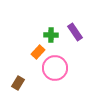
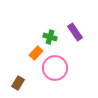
green cross: moved 1 px left, 2 px down; rotated 16 degrees clockwise
orange rectangle: moved 2 px left, 1 px down
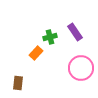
green cross: rotated 32 degrees counterclockwise
pink circle: moved 26 px right
brown rectangle: rotated 24 degrees counterclockwise
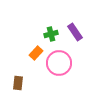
green cross: moved 1 px right, 3 px up
pink circle: moved 22 px left, 5 px up
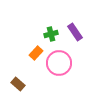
brown rectangle: moved 1 px down; rotated 56 degrees counterclockwise
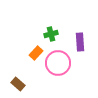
purple rectangle: moved 5 px right, 10 px down; rotated 30 degrees clockwise
pink circle: moved 1 px left
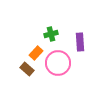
brown rectangle: moved 9 px right, 15 px up
